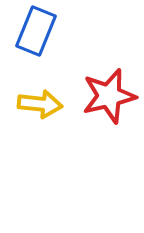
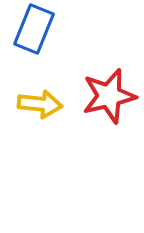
blue rectangle: moved 2 px left, 2 px up
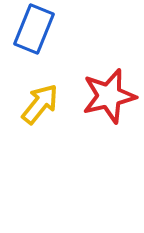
yellow arrow: rotated 57 degrees counterclockwise
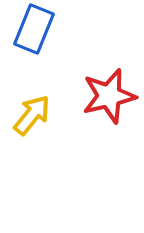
yellow arrow: moved 8 px left, 11 px down
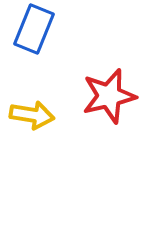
yellow arrow: rotated 60 degrees clockwise
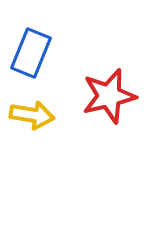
blue rectangle: moved 3 px left, 24 px down
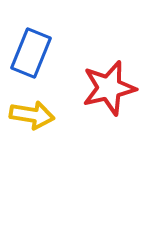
red star: moved 8 px up
